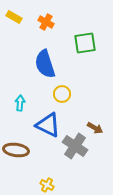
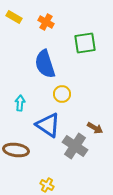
blue triangle: rotated 8 degrees clockwise
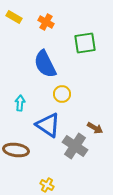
blue semicircle: rotated 8 degrees counterclockwise
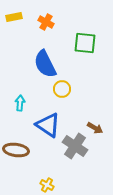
yellow rectangle: rotated 42 degrees counterclockwise
green square: rotated 15 degrees clockwise
yellow circle: moved 5 px up
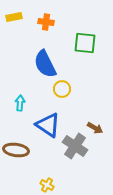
orange cross: rotated 21 degrees counterclockwise
